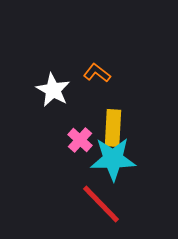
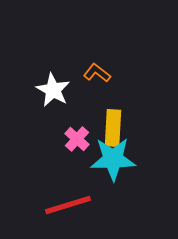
pink cross: moved 3 px left, 1 px up
red line: moved 33 px left, 1 px down; rotated 63 degrees counterclockwise
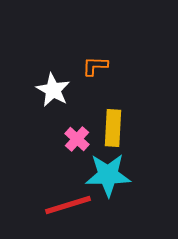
orange L-shape: moved 2 px left, 7 px up; rotated 36 degrees counterclockwise
cyan star: moved 5 px left, 16 px down
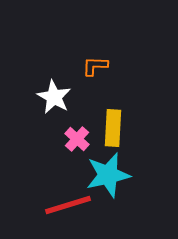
white star: moved 1 px right, 7 px down
cyan star: rotated 12 degrees counterclockwise
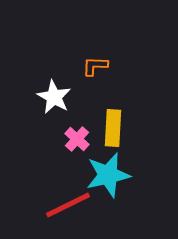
red line: rotated 9 degrees counterclockwise
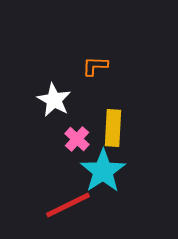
white star: moved 3 px down
cyan star: moved 5 px left, 4 px up; rotated 21 degrees counterclockwise
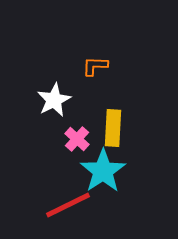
white star: rotated 16 degrees clockwise
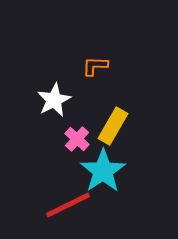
yellow rectangle: moved 2 px up; rotated 27 degrees clockwise
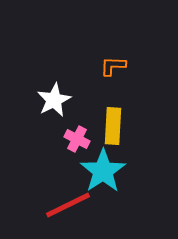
orange L-shape: moved 18 px right
yellow rectangle: rotated 27 degrees counterclockwise
pink cross: rotated 15 degrees counterclockwise
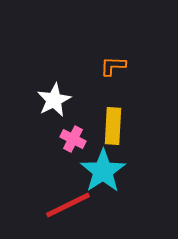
pink cross: moved 4 px left
